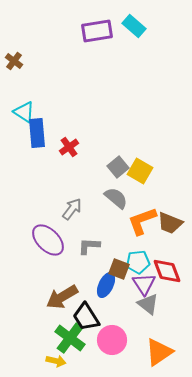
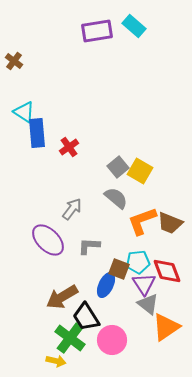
orange triangle: moved 7 px right, 25 px up
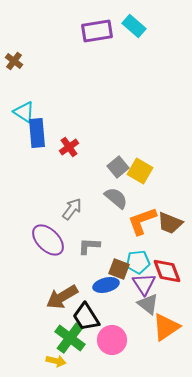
blue ellipse: rotated 50 degrees clockwise
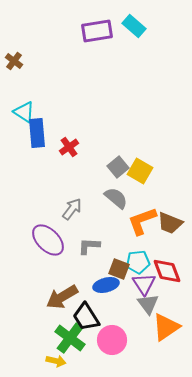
gray triangle: rotated 15 degrees clockwise
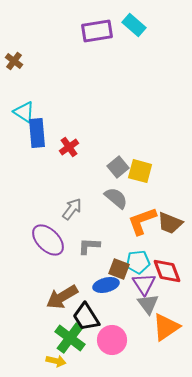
cyan rectangle: moved 1 px up
yellow square: rotated 15 degrees counterclockwise
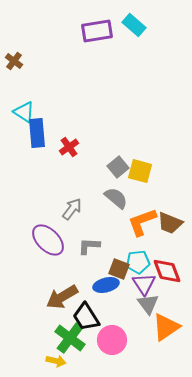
orange L-shape: moved 1 px down
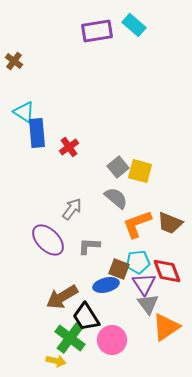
orange L-shape: moved 5 px left, 2 px down
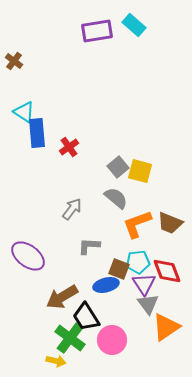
purple ellipse: moved 20 px left, 16 px down; rotated 8 degrees counterclockwise
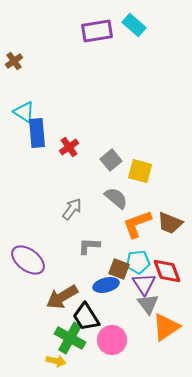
brown cross: rotated 18 degrees clockwise
gray square: moved 7 px left, 7 px up
purple ellipse: moved 4 px down
green cross: rotated 8 degrees counterclockwise
